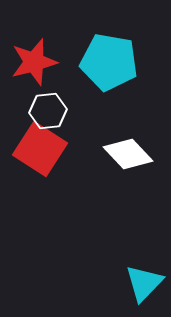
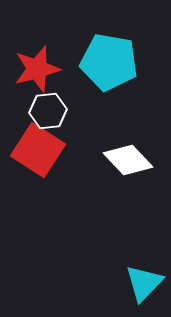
red star: moved 3 px right, 7 px down
red square: moved 2 px left, 1 px down
white diamond: moved 6 px down
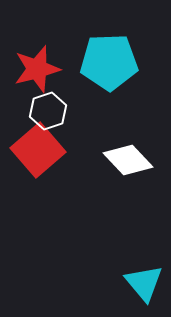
cyan pentagon: rotated 12 degrees counterclockwise
white hexagon: rotated 12 degrees counterclockwise
red square: rotated 16 degrees clockwise
cyan triangle: rotated 24 degrees counterclockwise
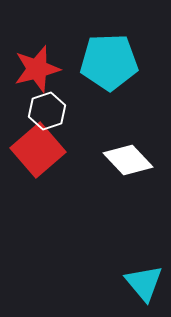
white hexagon: moved 1 px left
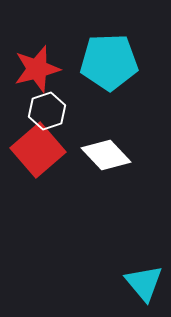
white diamond: moved 22 px left, 5 px up
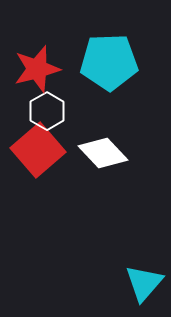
white hexagon: rotated 12 degrees counterclockwise
white diamond: moved 3 px left, 2 px up
cyan triangle: rotated 21 degrees clockwise
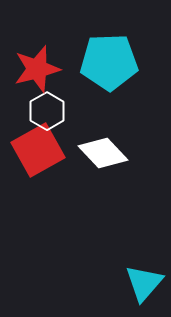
red square: rotated 12 degrees clockwise
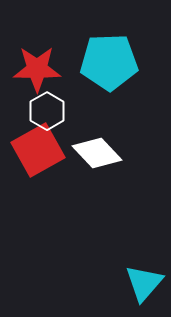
red star: rotated 15 degrees clockwise
white diamond: moved 6 px left
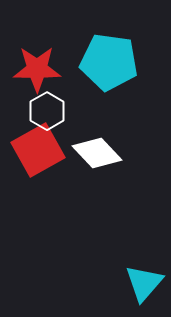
cyan pentagon: rotated 10 degrees clockwise
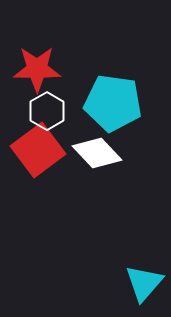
cyan pentagon: moved 4 px right, 41 px down
red square: rotated 8 degrees counterclockwise
